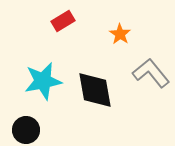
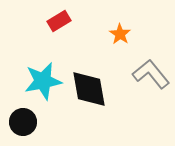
red rectangle: moved 4 px left
gray L-shape: moved 1 px down
black diamond: moved 6 px left, 1 px up
black circle: moved 3 px left, 8 px up
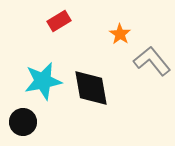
gray L-shape: moved 1 px right, 13 px up
black diamond: moved 2 px right, 1 px up
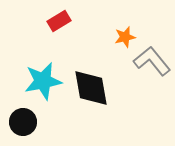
orange star: moved 5 px right, 3 px down; rotated 25 degrees clockwise
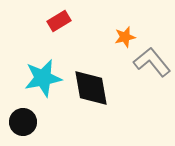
gray L-shape: moved 1 px down
cyan star: moved 3 px up
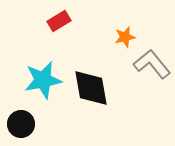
gray L-shape: moved 2 px down
cyan star: moved 2 px down
black circle: moved 2 px left, 2 px down
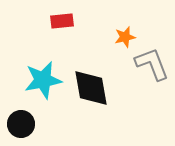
red rectangle: moved 3 px right; rotated 25 degrees clockwise
gray L-shape: rotated 18 degrees clockwise
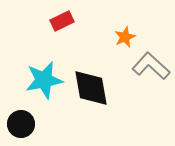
red rectangle: rotated 20 degrees counterclockwise
orange star: rotated 10 degrees counterclockwise
gray L-shape: moved 1 px left, 2 px down; rotated 27 degrees counterclockwise
cyan star: moved 1 px right
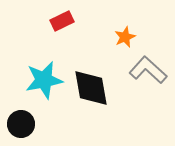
gray L-shape: moved 3 px left, 4 px down
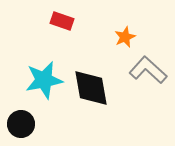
red rectangle: rotated 45 degrees clockwise
